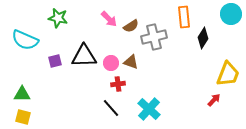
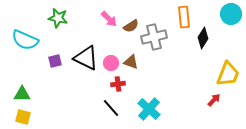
black triangle: moved 2 px right, 2 px down; rotated 28 degrees clockwise
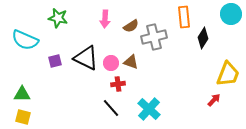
pink arrow: moved 4 px left; rotated 48 degrees clockwise
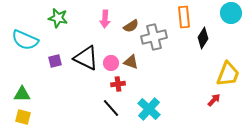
cyan circle: moved 1 px up
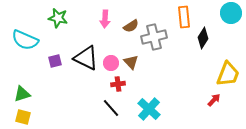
brown triangle: rotated 28 degrees clockwise
green triangle: rotated 18 degrees counterclockwise
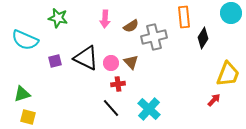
yellow square: moved 5 px right
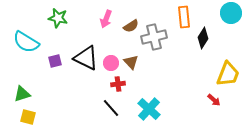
pink arrow: moved 1 px right; rotated 18 degrees clockwise
cyan semicircle: moved 1 px right, 2 px down; rotated 8 degrees clockwise
red arrow: rotated 88 degrees clockwise
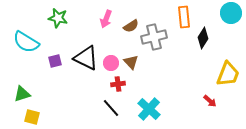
red arrow: moved 4 px left, 1 px down
yellow square: moved 4 px right
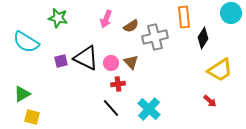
gray cross: moved 1 px right
purple square: moved 6 px right
yellow trapezoid: moved 8 px left, 4 px up; rotated 36 degrees clockwise
green triangle: rotated 12 degrees counterclockwise
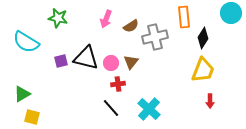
black triangle: rotated 12 degrees counterclockwise
brown triangle: rotated 21 degrees clockwise
yellow trapezoid: moved 17 px left; rotated 36 degrees counterclockwise
red arrow: rotated 48 degrees clockwise
